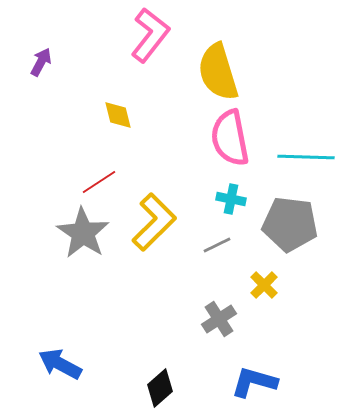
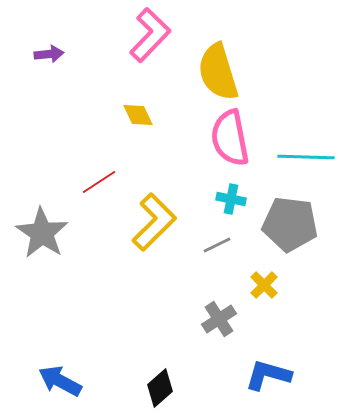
pink L-shape: rotated 6 degrees clockwise
purple arrow: moved 8 px right, 8 px up; rotated 56 degrees clockwise
yellow diamond: moved 20 px right; rotated 12 degrees counterclockwise
gray star: moved 41 px left
blue arrow: moved 17 px down
blue L-shape: moved 14 px right, 7 px up
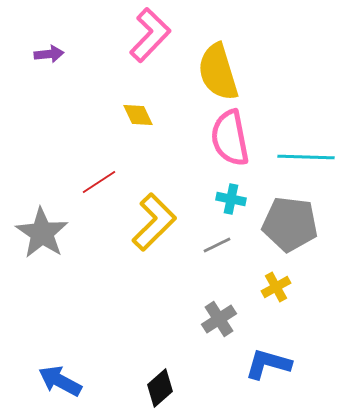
yellow cross: moved 12 px right, 2 px down; rotated 16 degrees clockwise
blue L-shape: moved 11 px up
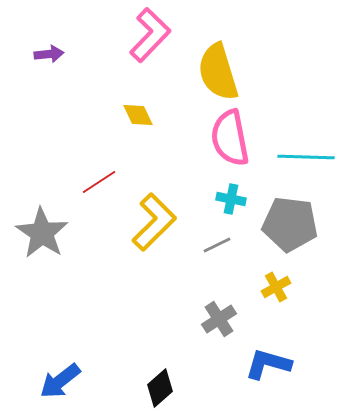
blue arrow: rotated 66 degrees counterclockwise
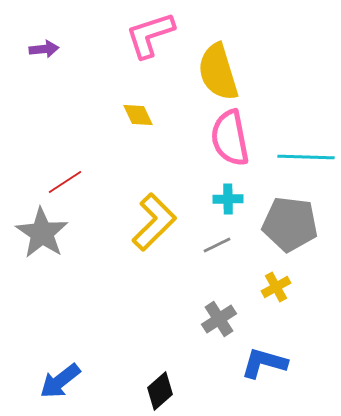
pink L-shape: rotated 152 degrees counterclockwise
purple arrow: moved 5 px left, 5 px up
red line: moved 34 px left
cyan cross: moved 3 px left; rotated 12 degrees counterclockwise
blue L-shape: moved 4 px left, 1 px up
black diamond: moved 3 px down
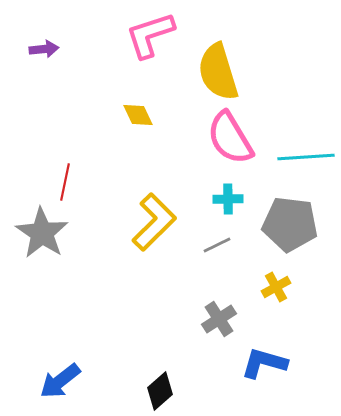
pink semicircle: rotated 20 degrees counterclockwise
cyan line: rotated 6 degrees counterclockwise
red line: rotated 45 degrees counterclockwise
